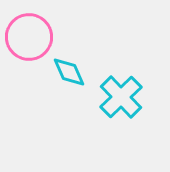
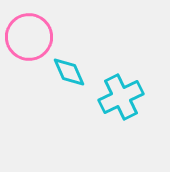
cyan cross: rotated 18 degrees clockwise
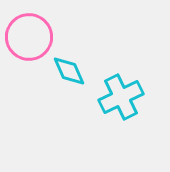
cyan diamond: moved 1 px up
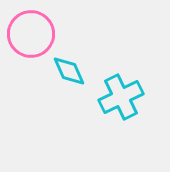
pink circle: moved 2 px right, 3 px up
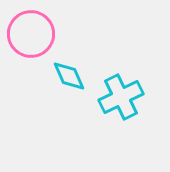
cyan diamond: moved 5 px down
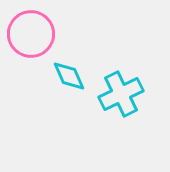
cyan cross: moved 3 px up
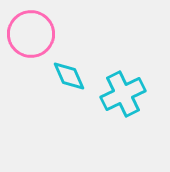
cyan cross: moved 2 px right
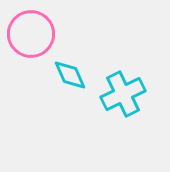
cyan diamond: moved 1 px right, 1 px up
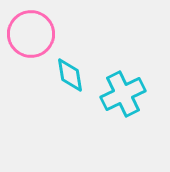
cyan diamond: rotated 15 degrees clockwise
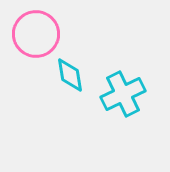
pink circle: moved 5 px right
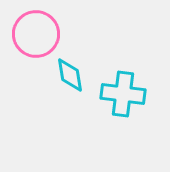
cyan cross: rotated 33 degrees clockwise
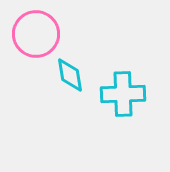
cyan cross: rotated 9 degrees counterclockwise
